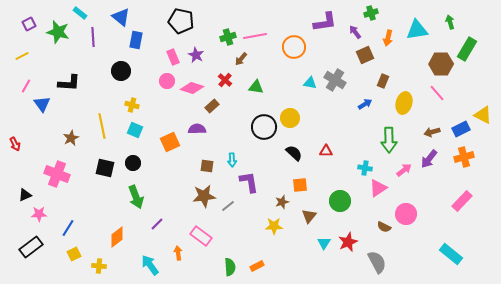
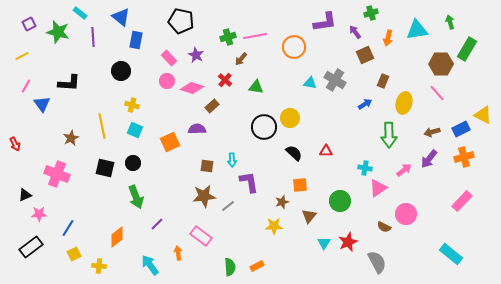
pink rectangle at (173, 57): moved 4 px left, 1 px down; rotated 21 degrees counterclockwise
green arrow at (389, 140): moved 5 px up
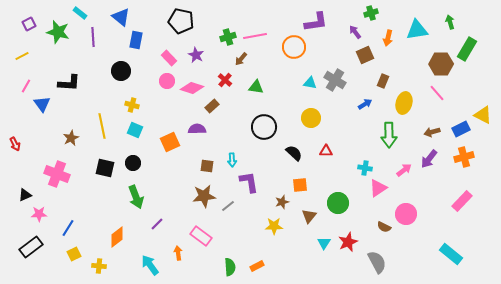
purple L-shape at (325, 22): moved 9 px left
yellow circle at (290, 118): moved 21 px right
green circle at (340, 201): moved 2 px left, 2 px down
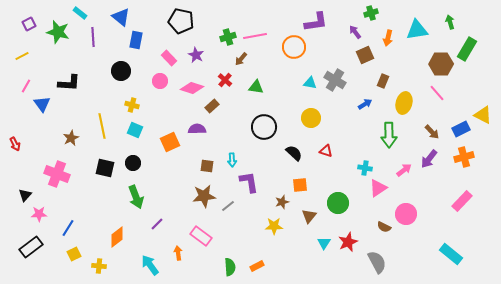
pink circle at (167, 81): moved 7 px left
brown arrow at (432, 132): rotated 119 degrees counterclockwise
red triangle at (326, 151): rotated 16 degrees clockwise
black triangle at (25, 195): rotated 24 degrees counterclockwise
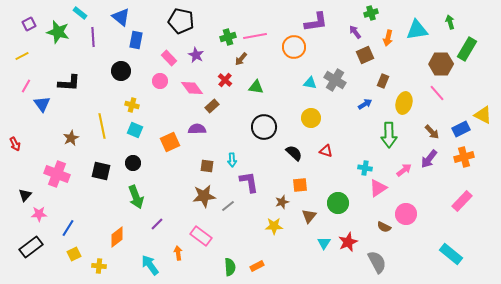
pink diamond at (192, 88): rotated 35 degrees clockwise
black square at (105, 168): moved 4 px left, 3 px down
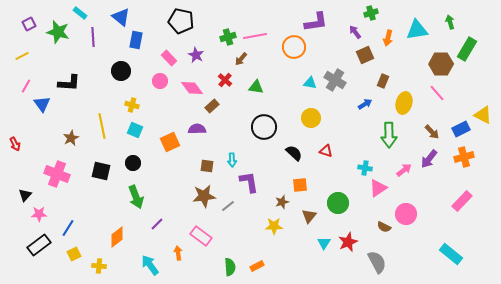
black rectangle at (31, 247): moved 8 px right, 2 px up
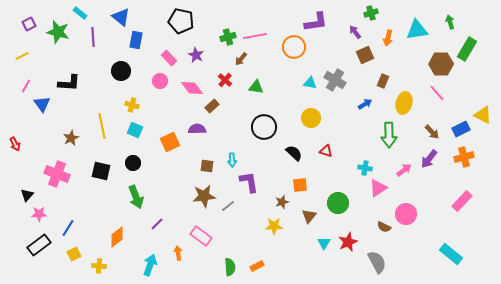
black triangle at (25, 195): moved 2 px right
cyan arrow at (150, 265): rotated 55 degrees clockwise
